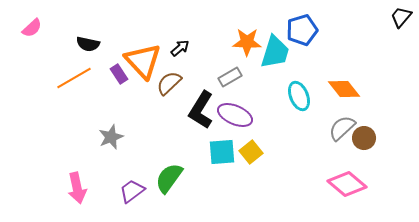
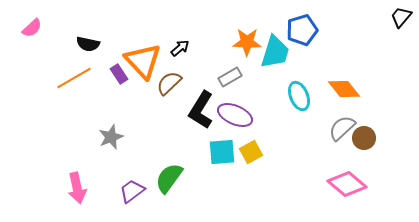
yellow square: rotated 10 degrees clockwise
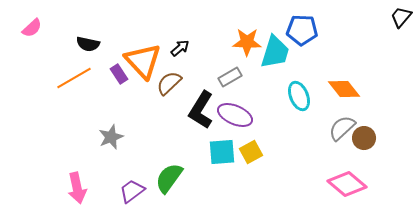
blue pentagon: rotated 20 degrees clockwise
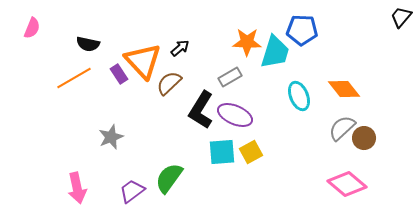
pink semicircle: rotated 25 degrees counterclockwise
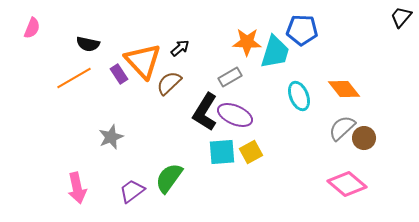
black L-shape: moved 4 px right, 2 px down
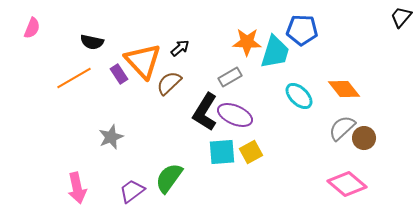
black semicircle: moved 4 px right, 2 px up
cyan ellipse: rotated 24 degrees counterclockwise
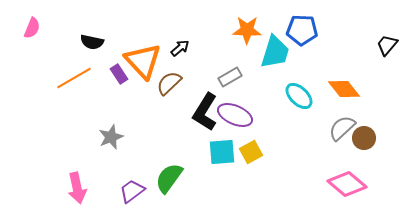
black trapezoid: moved 14 px left, 28 px down
orange star: moved 12 px up
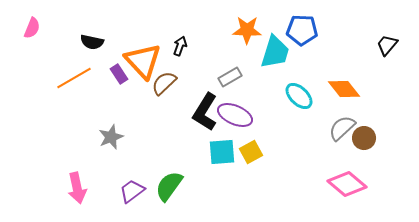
black arrow: moved 2 px up; rotated 30 degrees counterclockwise
brown semicircle: moved 5 px left
green semicircle: moved 8 px down
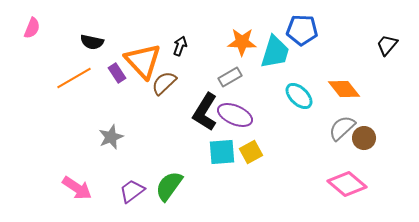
orange star: moved 5 px left, 12 px down
purple rectangle: moved 2 px left, 1 px up
pink arrow: rotated 44 degrees counterclockwise
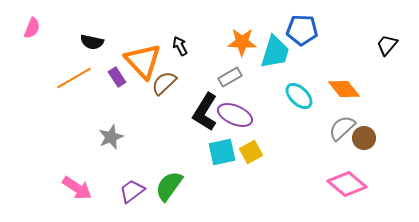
black arrow: rotated 48 degrees counterclockwise
purple rectangle: moved 4 px down
cyan square: rotated 8 degrees counterclockwise
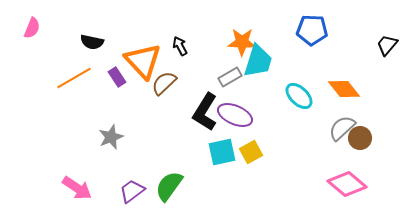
blue pentagon: moved 10 px right
cyan trapezoid: moved 17 px left, 9 px down
brown circle: moved 4 px left
